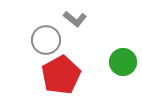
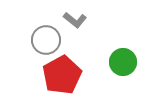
gray L-shape: moved 1 px down
red pentagon: moved 1 px right
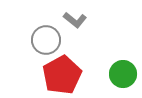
green circle: moved 12 px down
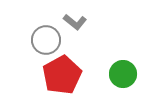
gray L-shape: moved 2 px down
